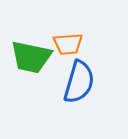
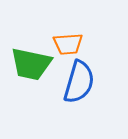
green trapezoid: moved 7 px down
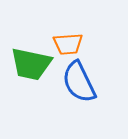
blue semicircle: rotated 138 degrees clockwise
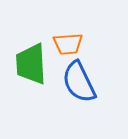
green trapezoid: rotated 75 degrees clockwise
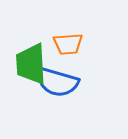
blue semicircle: moved 22 px left; rotated 48 degrees counterclockwise
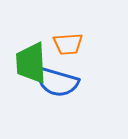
green trapezoid: moved 1 px up
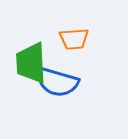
orange trapezoid: moved 6 px right, 5 px up
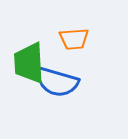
green trapezoid: moved 2 px left
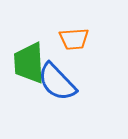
blue semicircle: rotated 30 degrees clockwise
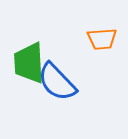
orange trapezoid: moved 28 px right
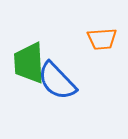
blue semicircle: moved 1 px up
